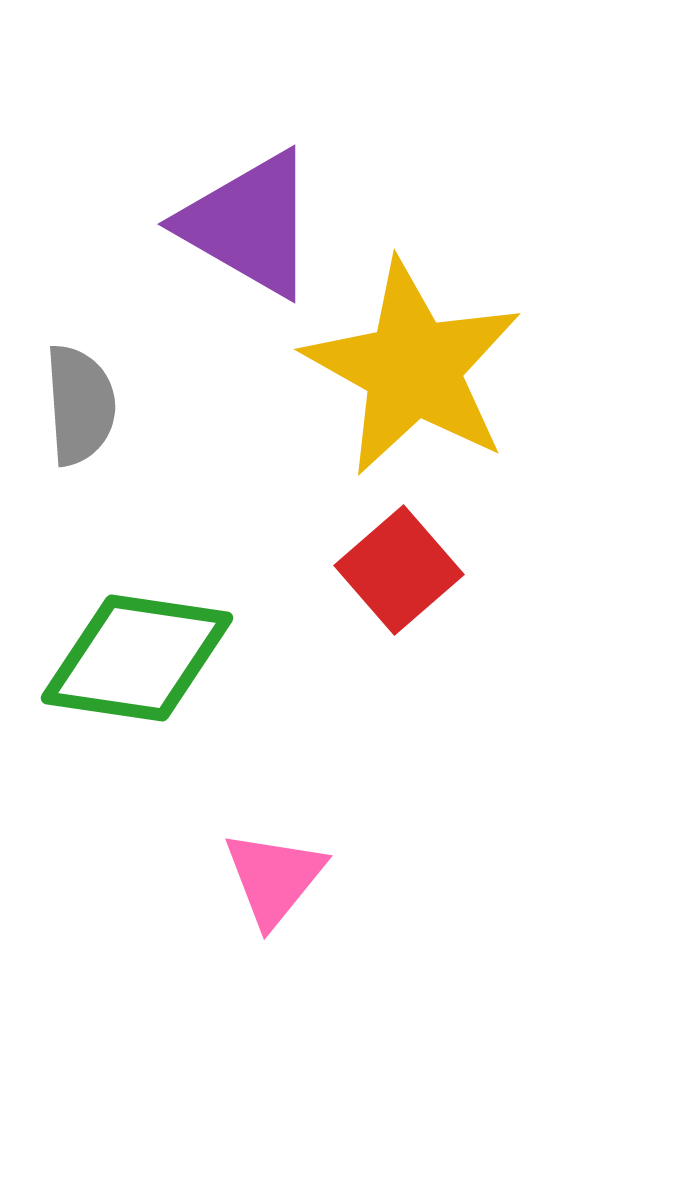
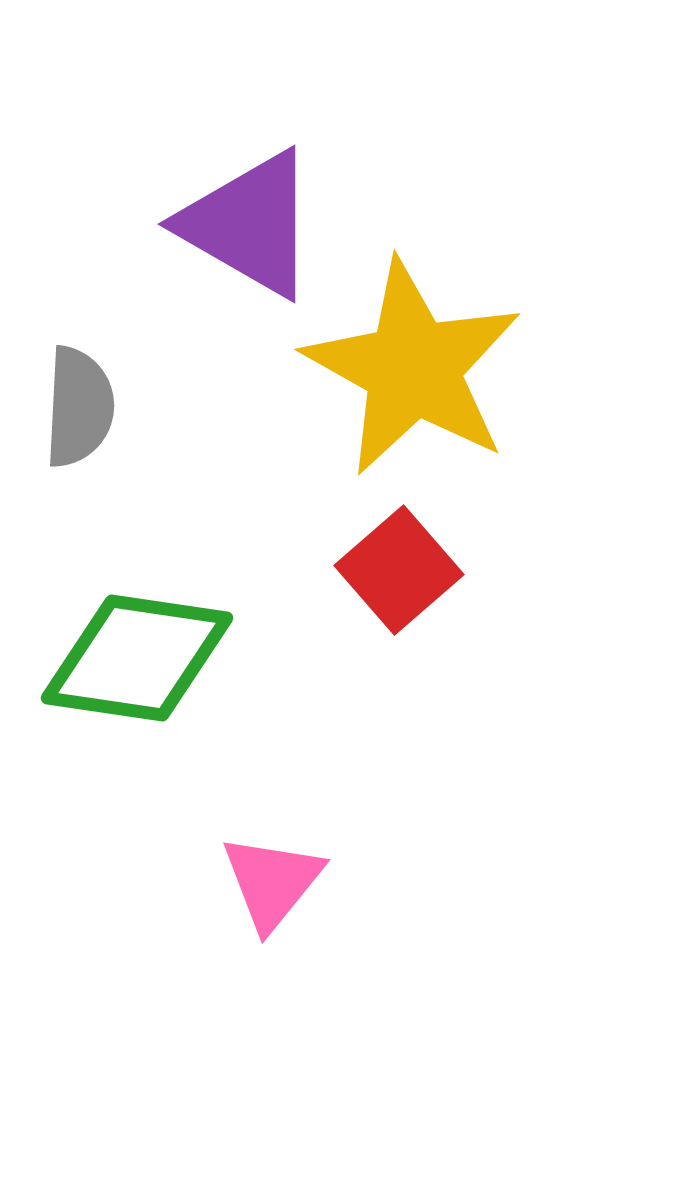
gray semicircle: moved 1 px left, 2 px down; rotated 7 degrees clockwise
pink triangle: moved 2 px left, 4 px down
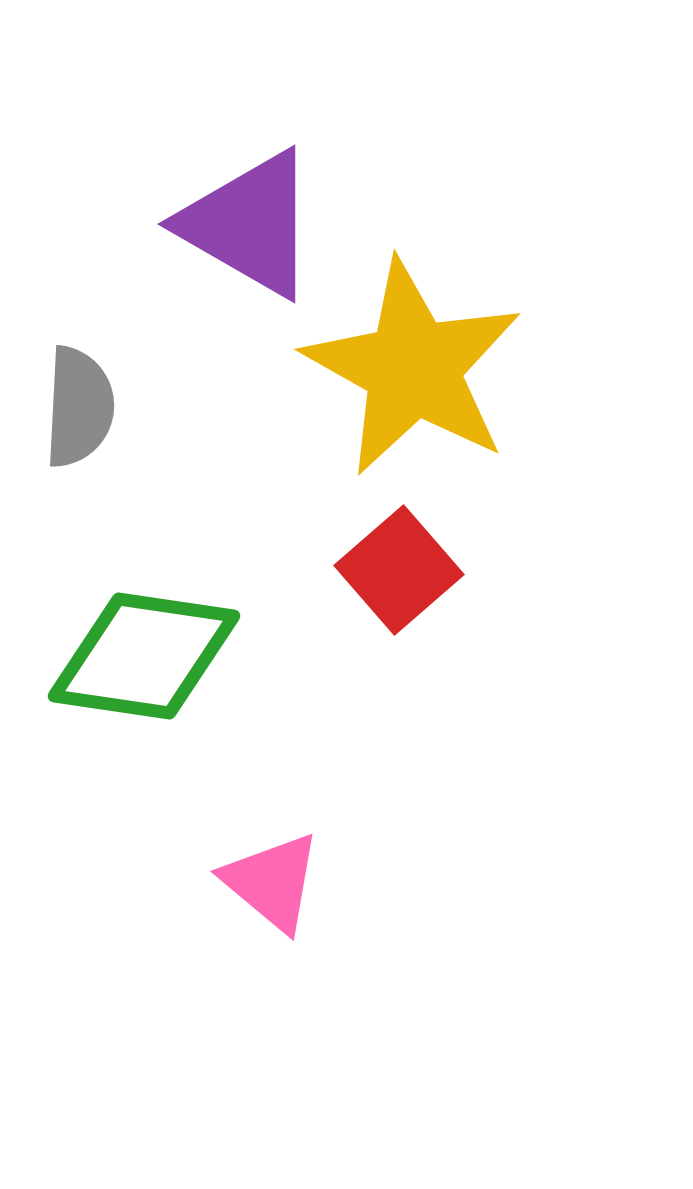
green diamond: moved 7 px right, 2 px up
pink triangle: rotated 29 degrees counterclockwise
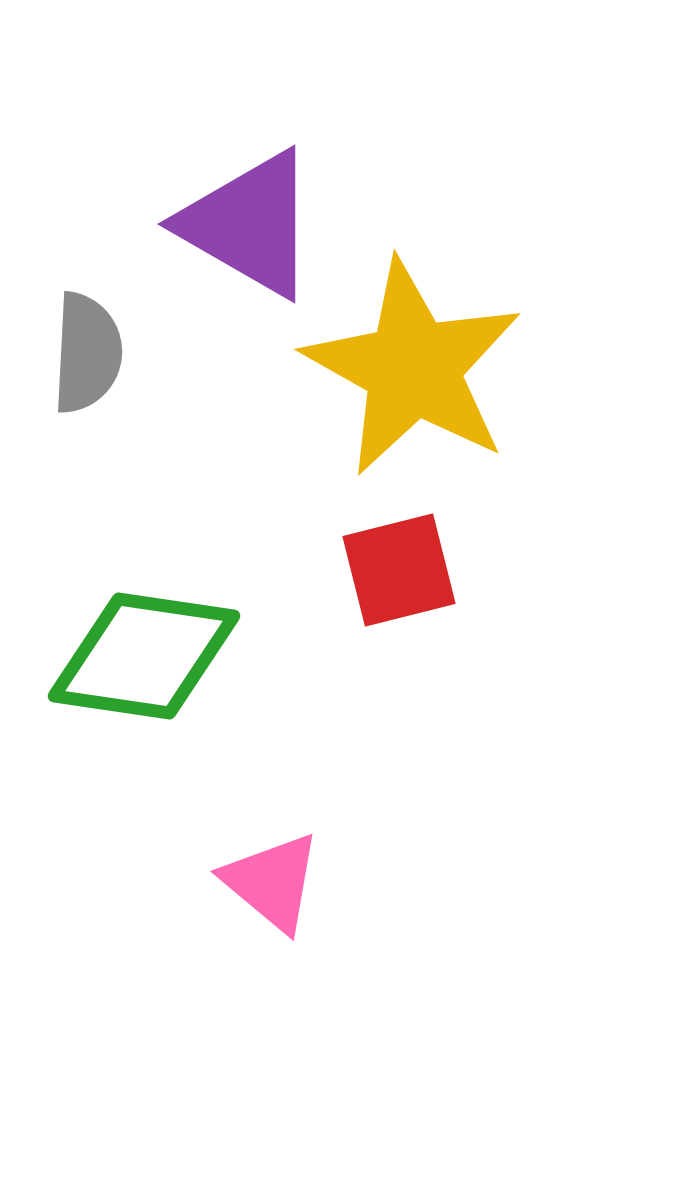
gray semicircle: moved 8 px right, 54 px up
red square: rotated 27 degrees clockwise
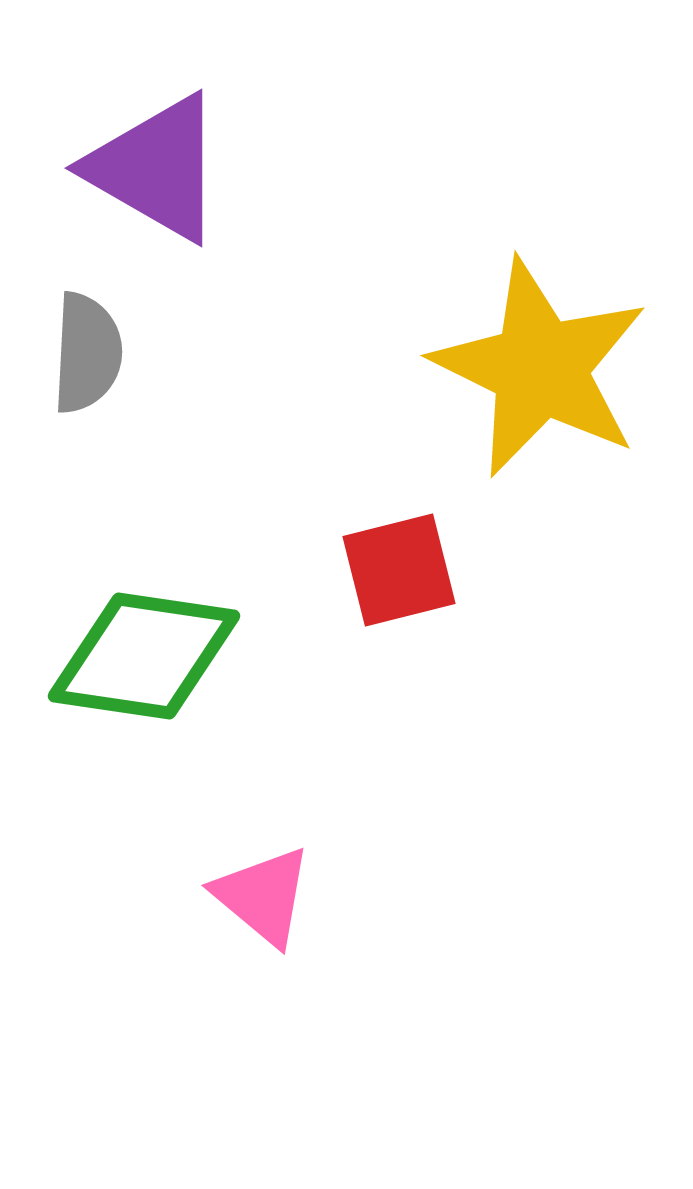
purple triangle: moved 93 px left, 56 px up
yellow star: moved 127 px right; rotated 3 degrees counterclockwise
pink triangle: moved 9 px left, 14 px down
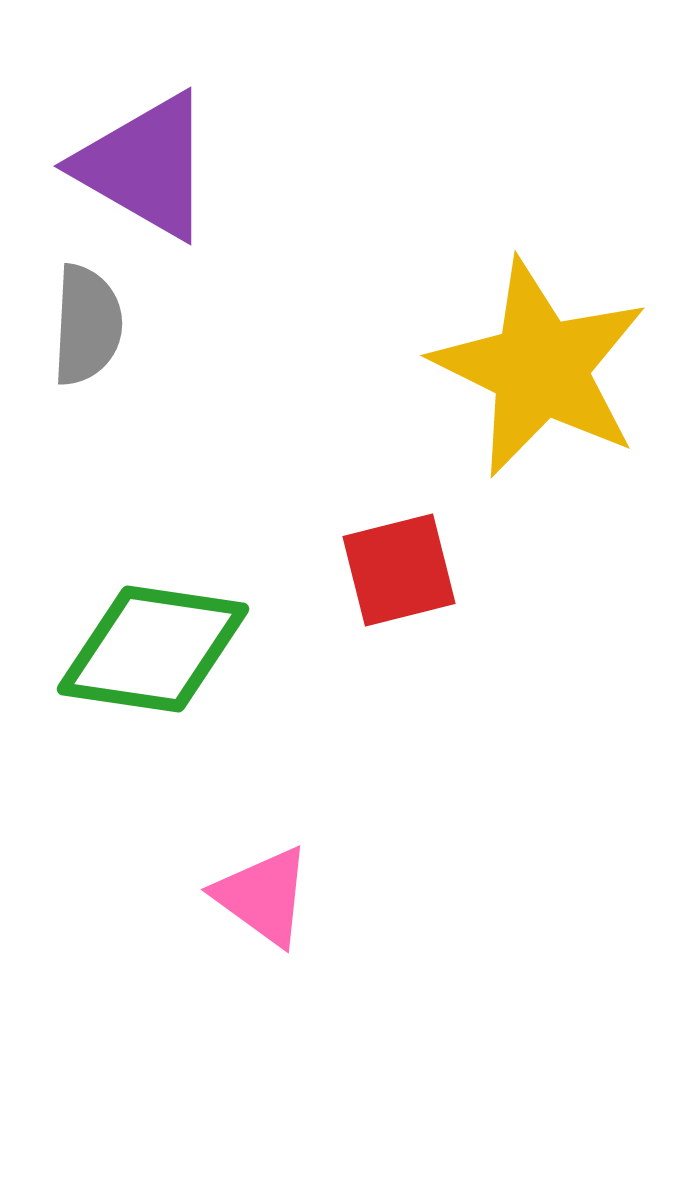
purple triangle: moved 11 px left, 2 px up
gray semicircle: moved 28 px up
green diamond: moved 9 px right, 7 px up
pink triangle: rotated 4 degrees counterclockwise
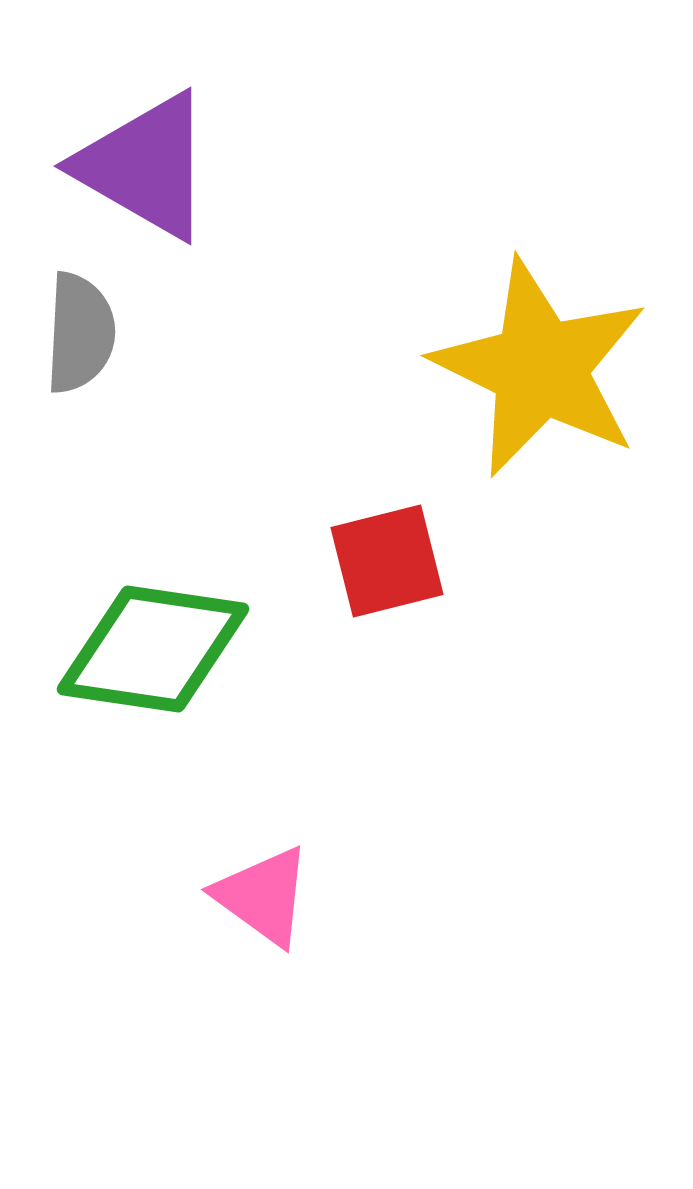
gray semicircle: moved 7 px left, 8 px down
red square: moved 12 px left, 9 px up
